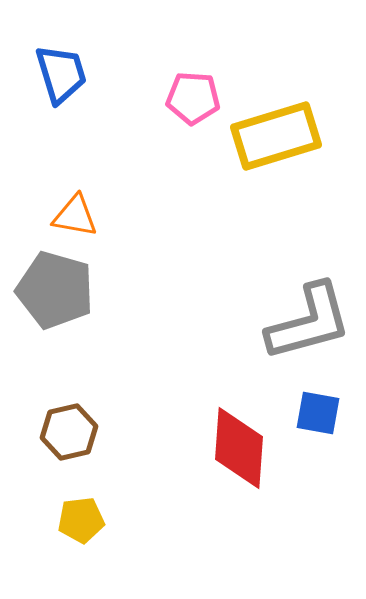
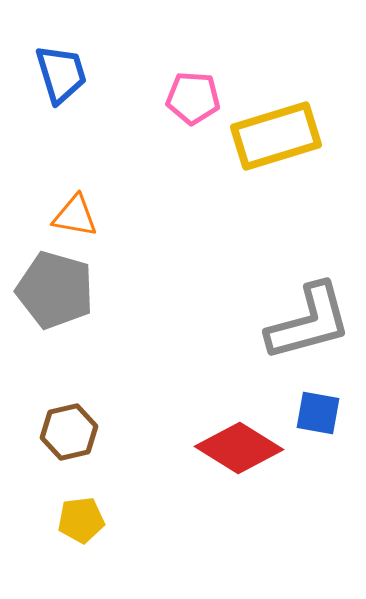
red diamond: rotated 62 degrees counterclockwise
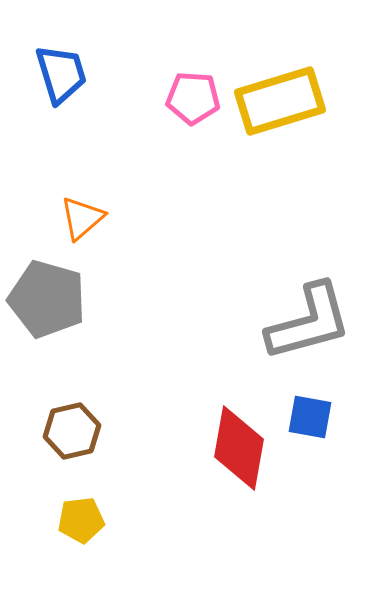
yellow rectangle: moved 4 px right, 35 px up
orange triangle: moved 7 px right, 2 px down; rotated 51 degrees counterclockwise
gray pentagon: moved 8 px left, 9 px down
blue square: moved 8 px left, 4 px down
brown hexagon: moved 3 px right, 1 px up
red diamond: rotated 68 degrees clockwise
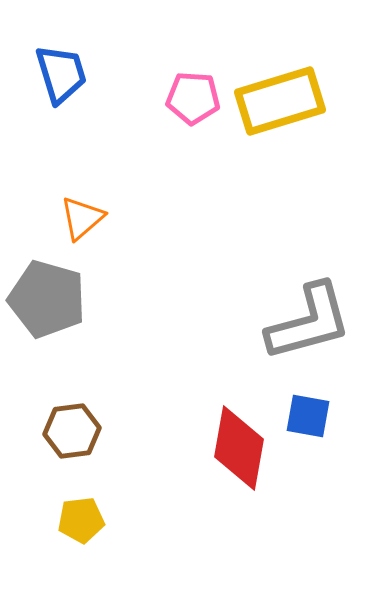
blue square: moved 2 px left, 1 px up
brown hexagon: rotated 6 degrees clockwise
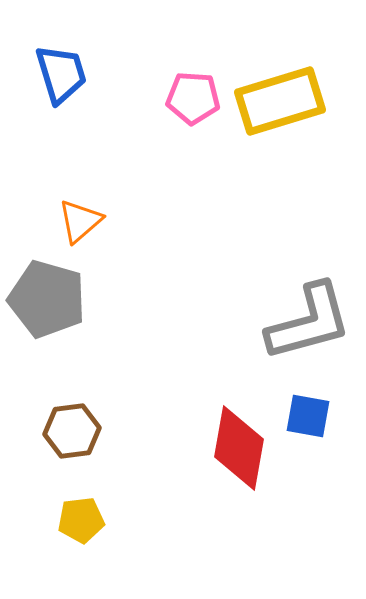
orange triangle: moved 2 px left, 3 px down
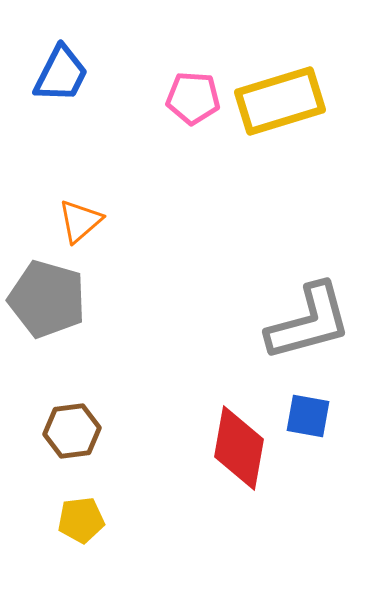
blue trapezoid: rotated 44 degrees clockwise
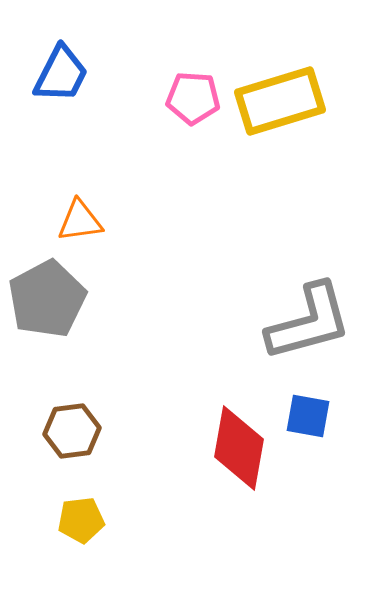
orange triangle: rotated 33 degrees clockwise
gray pentagon: rotated 28 degrees clockwise
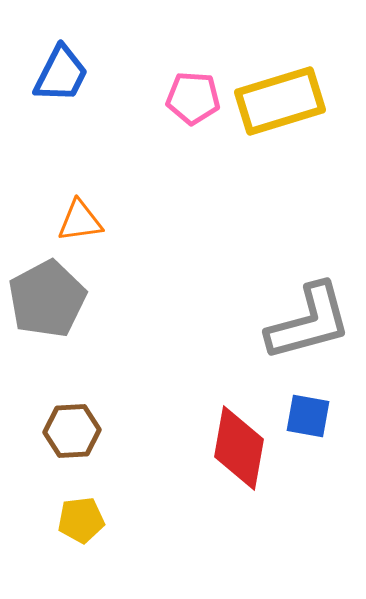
brown hexagon: rotated 4 degrees clockwise
